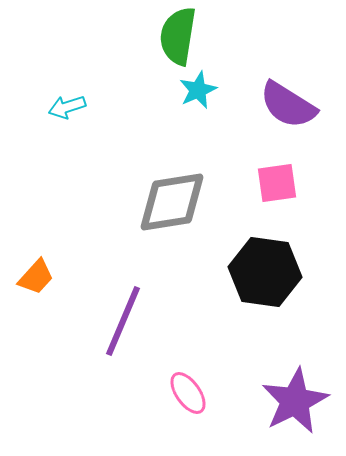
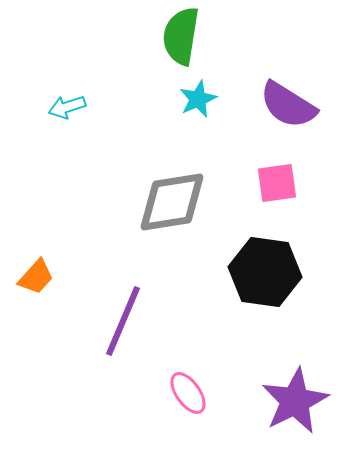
green semicircle: moved 3 px right
cyan star: moved 9 px down
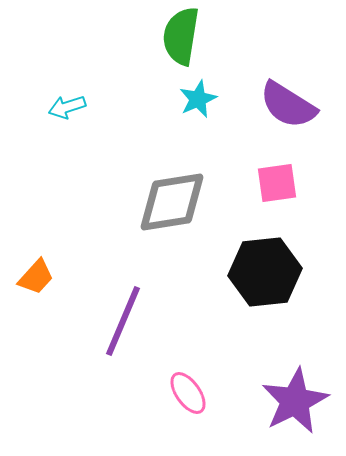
black hexagon: rotated 14 degrees counterclockwise
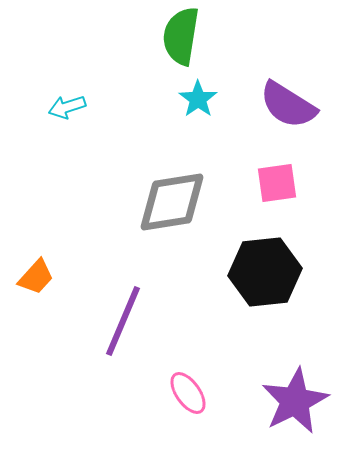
cyan star: rotated 12 degrees counterclockwise
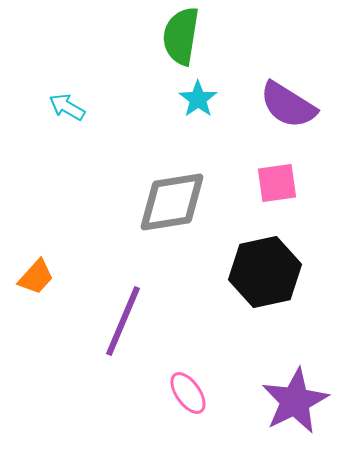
cyan arrow: rotated 48 degrees clockwise
black hexagon: rotated 6 degrees counterclockwise
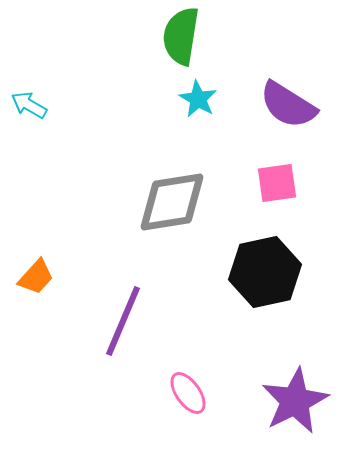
cyan star: rotated 6 degrees counterclockwise
cyan arrow: moved 38 px left, 2 px up
